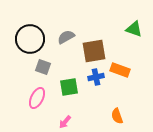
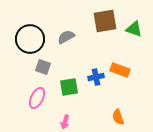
brown square: moved 11 px right, 30 px up
orange semicircle: moved 1 px right, 1 px down
pink arrow: rotated 24 degrees counterclockwise
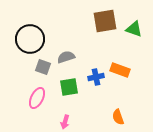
gray semicircle: moved 20 px down; rotated 12 degrees clockwise
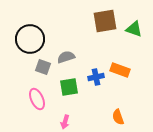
pink ellipse: moved 1 px down; rotated 50 degrees counterclockwise
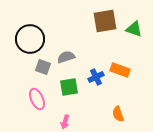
blue cross: rotated 14 degrees counterclockwise
orange semicircle: moved 3 px up
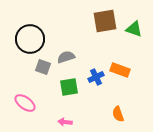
pink ellipse: moved 12 px left, 4 px down; rotated 30 degrees counterclockwise
pink arrow: rotated 80 degrees clockwise
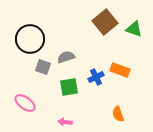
brown square: moved 1 px down; rotated 30 degrees counterclockwise
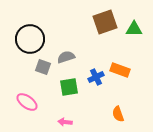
brown square: rotated 20 degrees clockwise
green triangle: rotated 18 degrees counterclockwise
pink ellipse: moved 2 px right, 1 px up
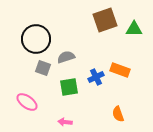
brown square: moved 2 px up
black circle: moved 6 px right
gray square: moved 1 px down
